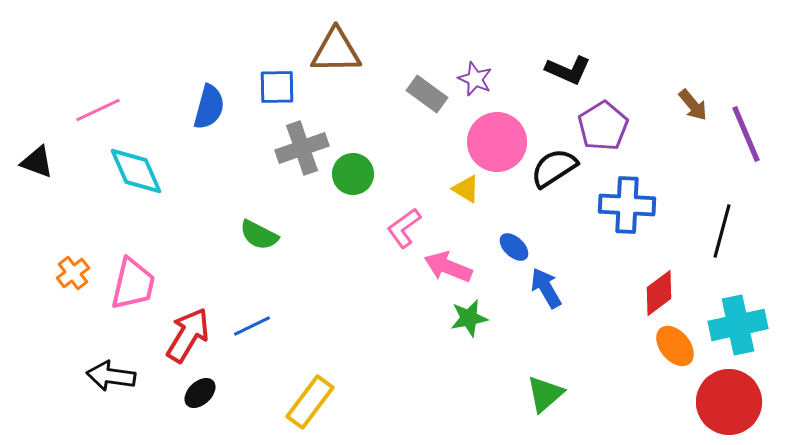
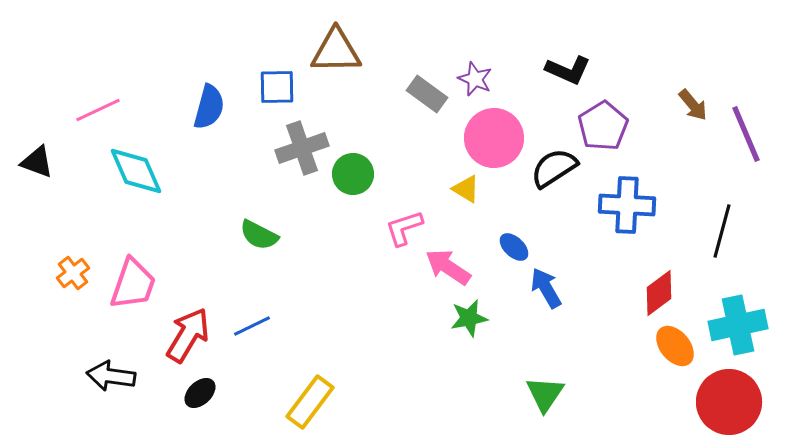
pink circle: moved 3 px left, 4 px up
pink L-shape: rotated 18 degrees clockwise
pink arrow: rotated 12 degrees clockwise
pink trapezoid: rotated 6 degrees clockwise
green triangle: rotated 15 degrees counterclockwise
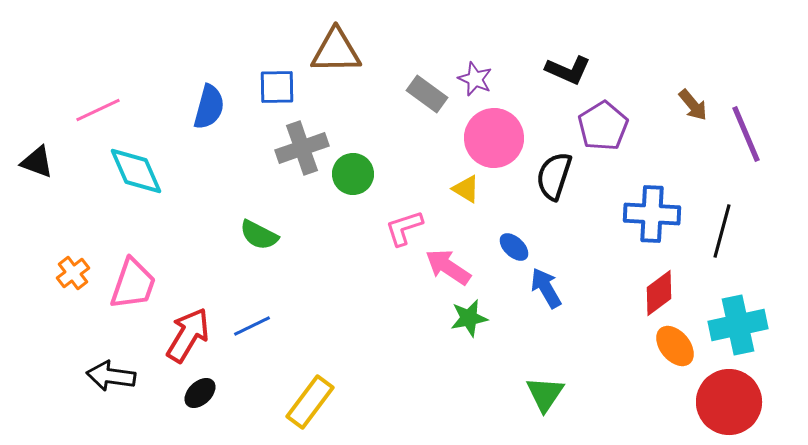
black semicircle: moved 8 px down; rotated 39 degrees counterclockwise
blue cross: moved 25 px right, 9 px down
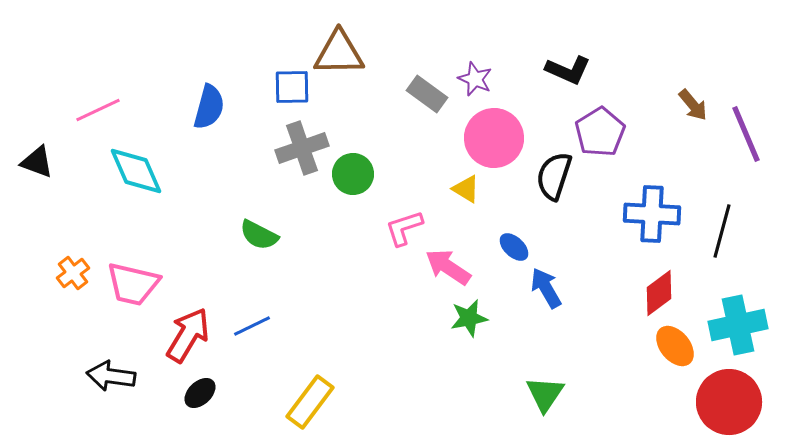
brown triangle: moved 3 px right, 2 px down
blue square: moved 15 px right
purple pentagon: moved 3 px left, 6 px down
pink trapezoid: rotated 84 degrees clockwise
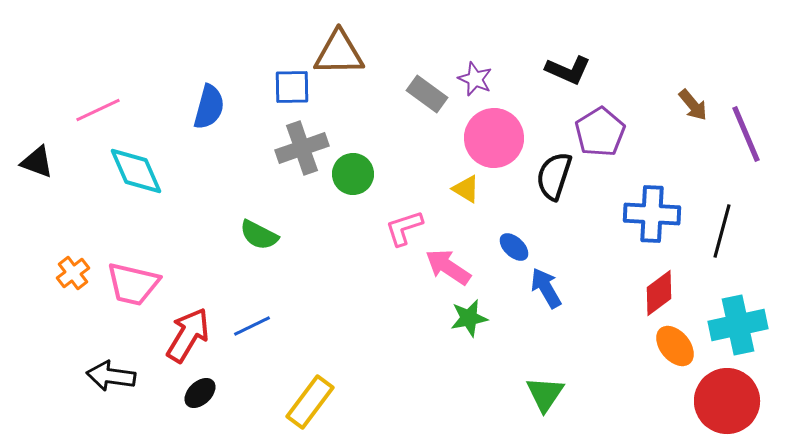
red circle: moved 2 px left, 1 px up
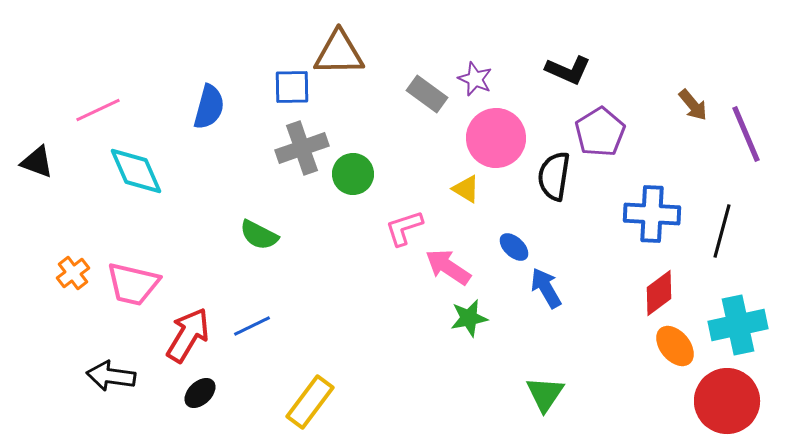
pink circle: moved 2 px right
black semicircle: rotated 9 degrees counterclockwise
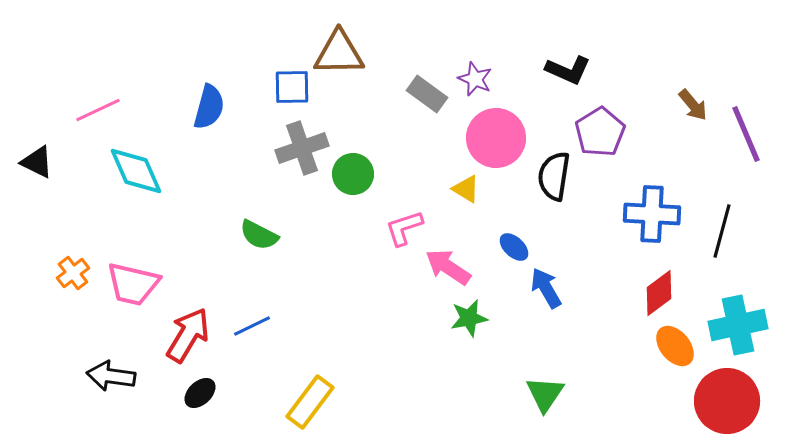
black triangle: rotated 6 degrees clockwise
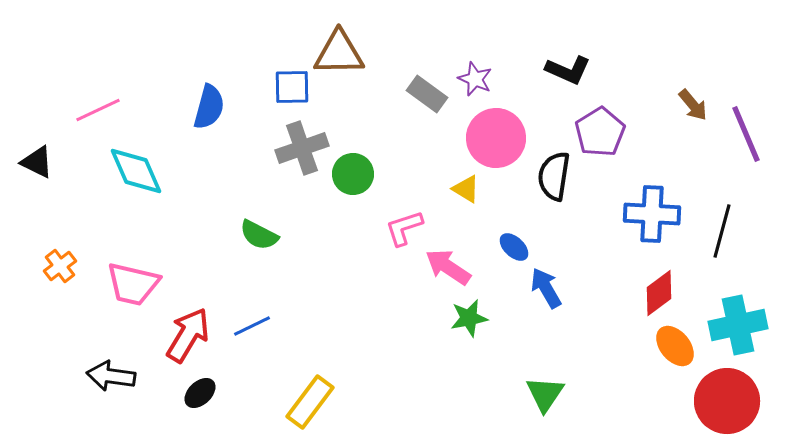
orange cross: moved 13 px left, 7 px up
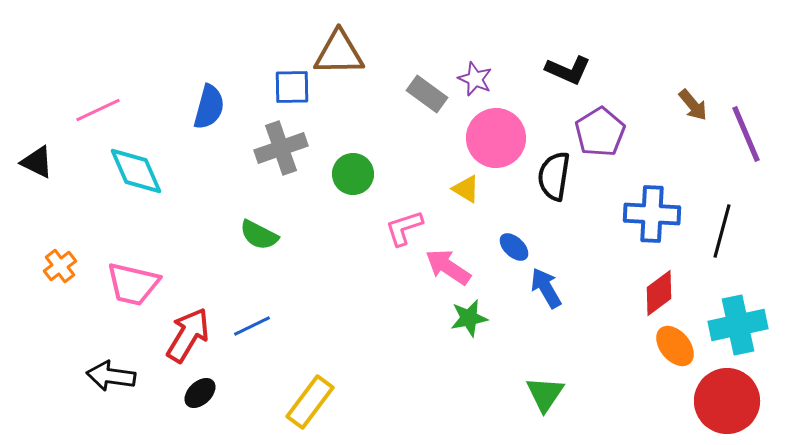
gray cross: moved 21 px left
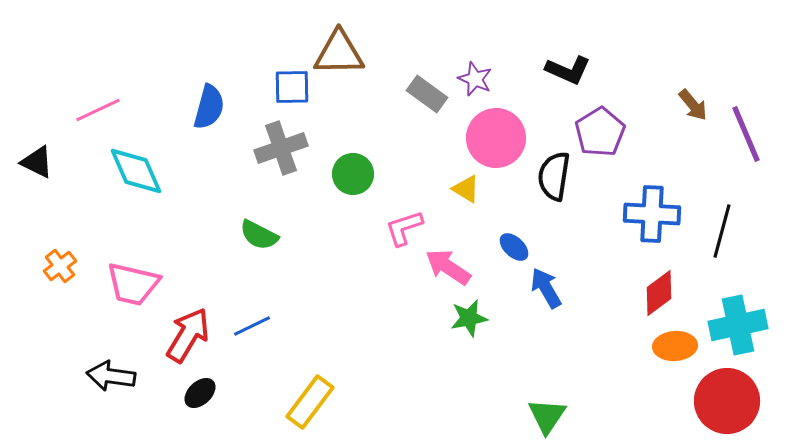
orange ellipse: rotated 54 degrees counterclockwise
green triangle: moved 2 px right, 22 px down
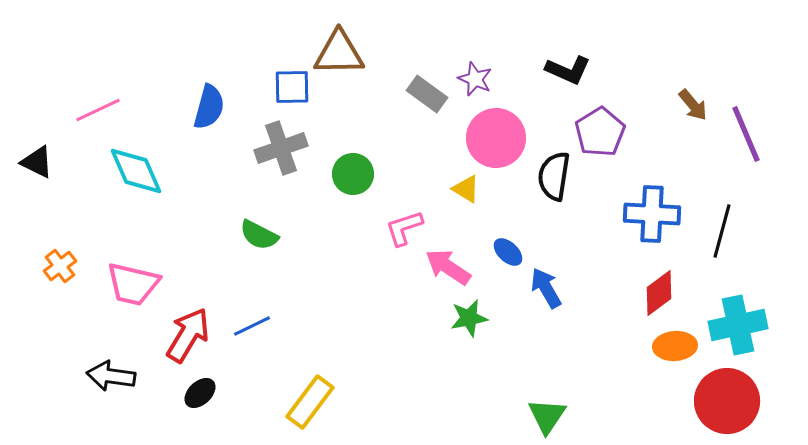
blue ellipse: moved 6 px left, 5 px down
